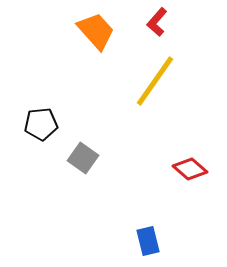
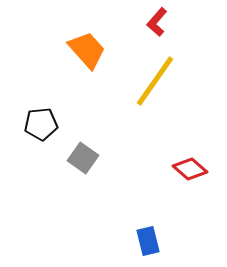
orange trapezoid: moved 9 px left, 19 px down
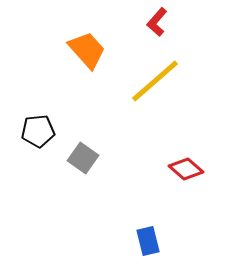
yellow line: rotated 14 degrees clockwise
black pentagon: moved 3 px left, 7 px down
red diamond: moved 4 px left
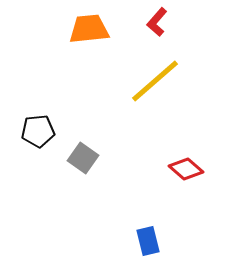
orange trapezoid: moved 2 px right, 21 px up; rotated 54 degrees counterclockwise
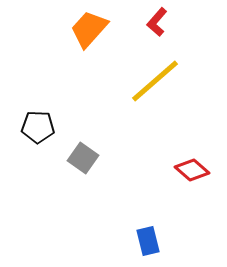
orange trapezoid: rotated 42 degrees counterclockwise
black pentagon: moved 4 px up; rotated 8 degrees clockwise
red diamond: moved 6 px right, 1 px down
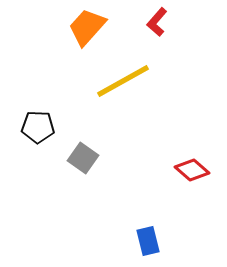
orange trapezoid: moved 2 px left, 2 px up
yellow line: moved 32 px left; rotated 12 degrees clockwise
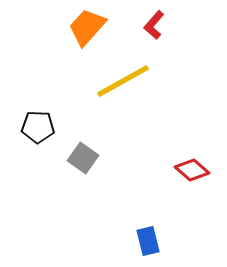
red L-shape: moved 3 px left, 3 px down
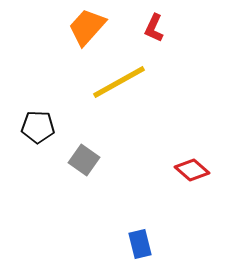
red L-shape: moved 3 px down; rotated 16 degrees counterclockwise
yellow line: moved 4 px left, 1 px down
gray square: moved 1 px right, 2 px down
blue rectangle: moved 8 px left, 3 px down
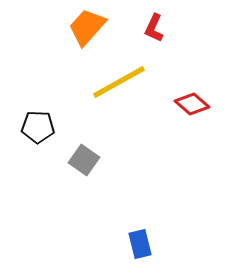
red diamond: moved 66 px up
